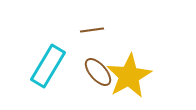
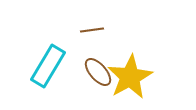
yellow star: moved 1 px right, 1 px down
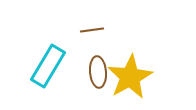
brown ellipse: rotated 36 degrees clockwise
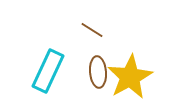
brown line: rotated 40 degrees clockwise
cyan rectangle: moved 5 px down; rotated 6 degrees counterclockwise
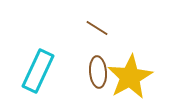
brown line: moved 5 px right, 2 px up
cyan rectangle: moved 10 px left
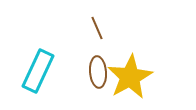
brown line: rotated 35 degrees clockwise
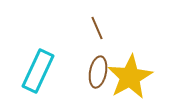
brown ellipse: rotated 16 degrees clockwise
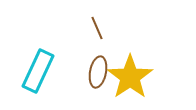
yellow star: rotated 6 degrees counterclockwise
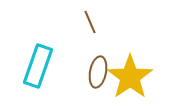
brown line: moved 7 px left, 6 px up
cyan rectangle: moved 5 px up; rotated 6 degrees counterclockwise
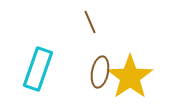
cyan rectangle: moved 3 px down
brown ellipse: moved 2 px right
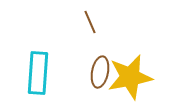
cyan rectangle: moved 4 px down; rotated 15 degrees counterclockwise
yellow star: rotated 24 degrees clockwise
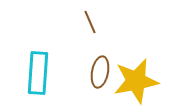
yellow star: moved 6 px right, 4 px down
